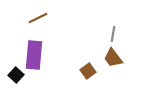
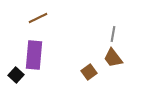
brown square: moved 1 px right, 1 px down
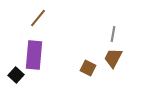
brown line: rotated 24 degrees counterclockwise
brown trapezoid: rotated 65 degrees clockwise
brown square: moved 1 px left, 4 px up; rotated 28 degrees counterclockwise
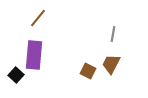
brown trapezoid: moved 2 px left, 6 px down
brown square: moved 3 px down
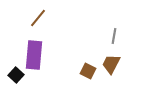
gray line: moved 1 px right, 2 px down
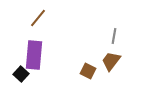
brown trapezoid: moved 3 px up; rotated 10 degrees clockwise
black square: moved 5 px right, 1 px up
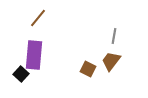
brown square: moved 2 px up
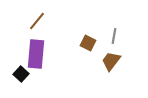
brown line: moved 1 px left, 3 px down
purple rectangle: moved 2 px right, 1 px up
brown square: moved 26 px up
